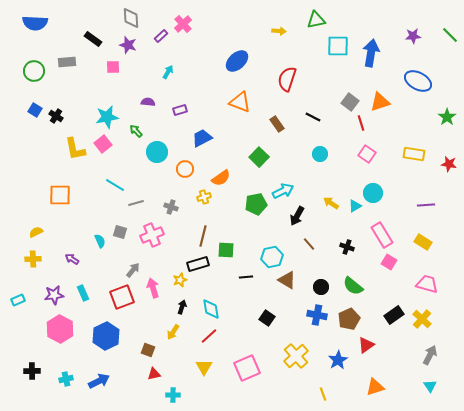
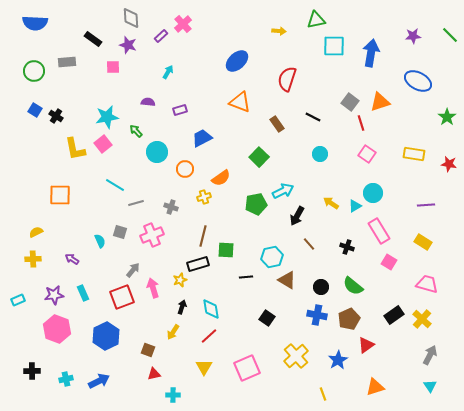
cyan square at (338, 46): moved 4 px left
pink rectangle at (382, 235): moved 3 px left, 4 px up
pink hexagon at (60, 329): moved 3 px left; rotated 8 degrees counterclockwise
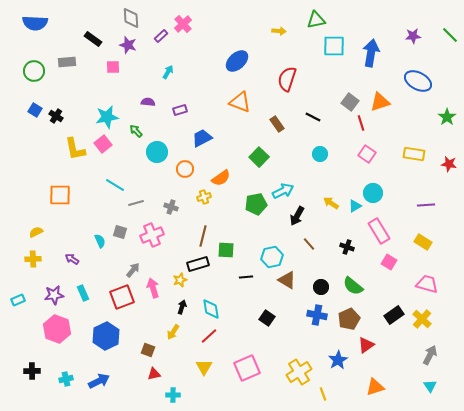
yellow cross at (296, 356): moved 3 px right, 16 px down; rotated 10 degrees clockwise
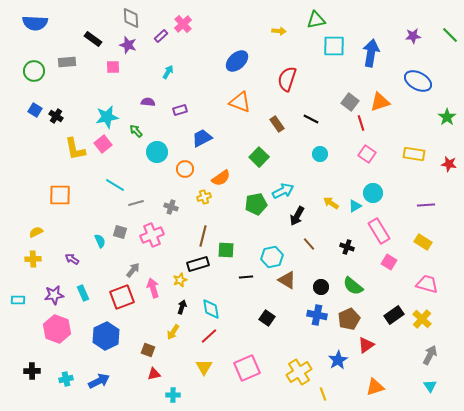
black line at (313, 117): moved 2 px left, 2 px down
cyan rectangle at (18, 300): rotated 24 degrees clockwise
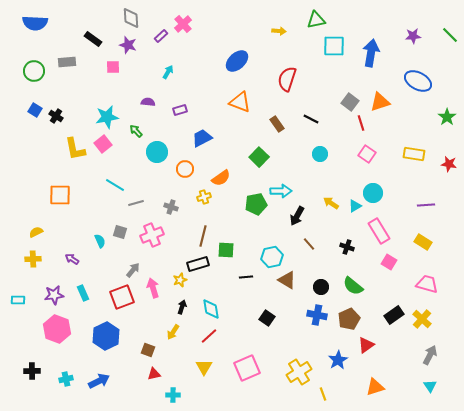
cyan arrow at (283, 191): moved 2 px left; rotated 25 degrees clockwise
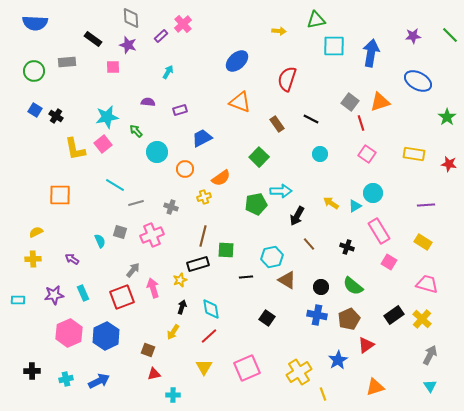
pink hexagon at (57, 329): moved 12 px right, 4 px down; rotated 16 degrees clockwise
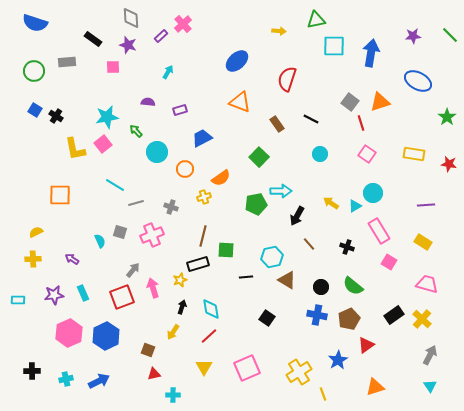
blue semicircle at (35, 23): rotated 15 degrees clockwise
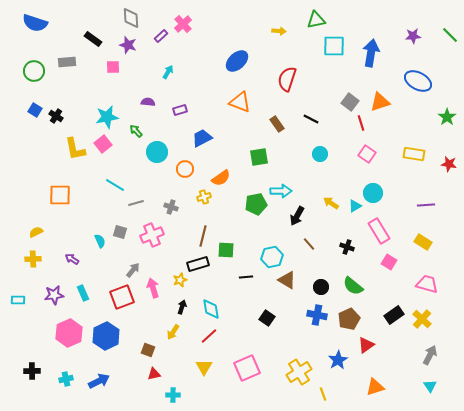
green square at (259, 157): rotated 36 degrees clockwise
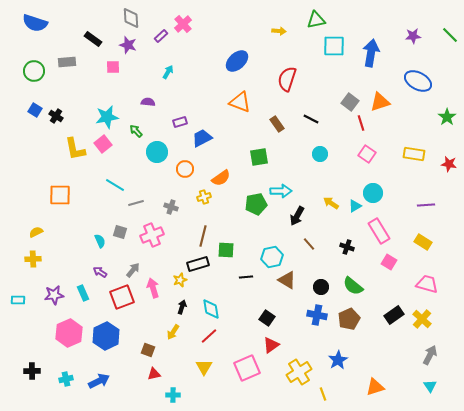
purple rectangle at (180, 110): moved 12 px down
purple arrow at (72, 259): moved 28 px right, 13 px down
red triangle at (366, 345): moved 95 px left
